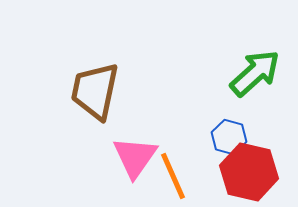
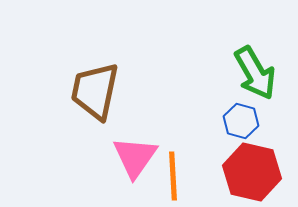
green arrow: rotated 102 degrees clockwise
blue hexagon: moved 12 px right, 16 px up
red hexagon: moved 3 px right
orange line: rotated 21 degrees clockwise
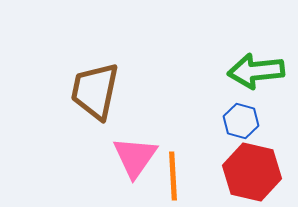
green arrow: moved 1 px right, 2 px up; rotated 114 degrees clockwise
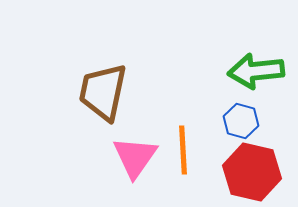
brown trapezoid: moved 8 px right, 1 px down
orange line: moved 10 px right, 26 px up
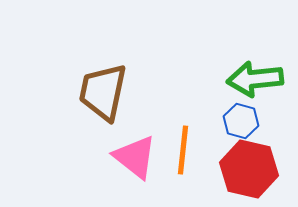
green arrow: moved 1 px left, 8 px down
orange line: rotated 9 degrees clockwise
pink triangle: rotated 27 degrees counterclockwise
red hexagon: moved 3 px left, 3 px up
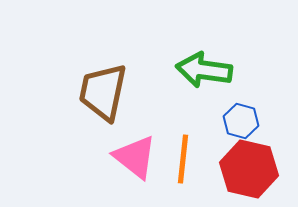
green arrow: moved 51 px left, 9 px up; rotated 14 degrees clockwise
orange line: moved 9 px down
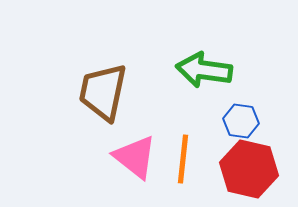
blue hexagon: rotated 8 degrees counterclockwise
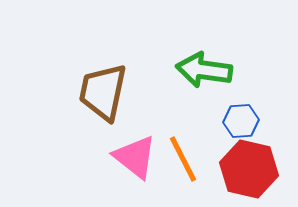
blue hexagon: rotated 12 degrees counterclockwise
orange line: rotated 33 degrees counterclockwise
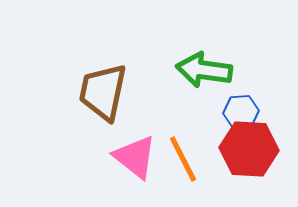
blue hexagon: moved 9 px up
red hexagon: moved 20 px up; rotated 10 degrees counterclockwise
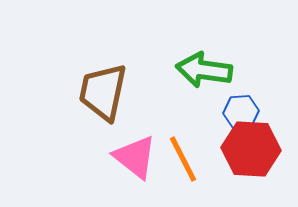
red hexagon: moved 2 px right
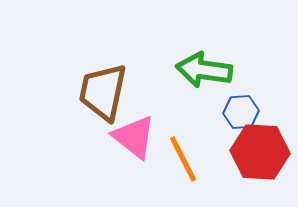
red hexagon: moved 9 px right, 3 px down
pink triangle: moved 1 px left, 20 px up
